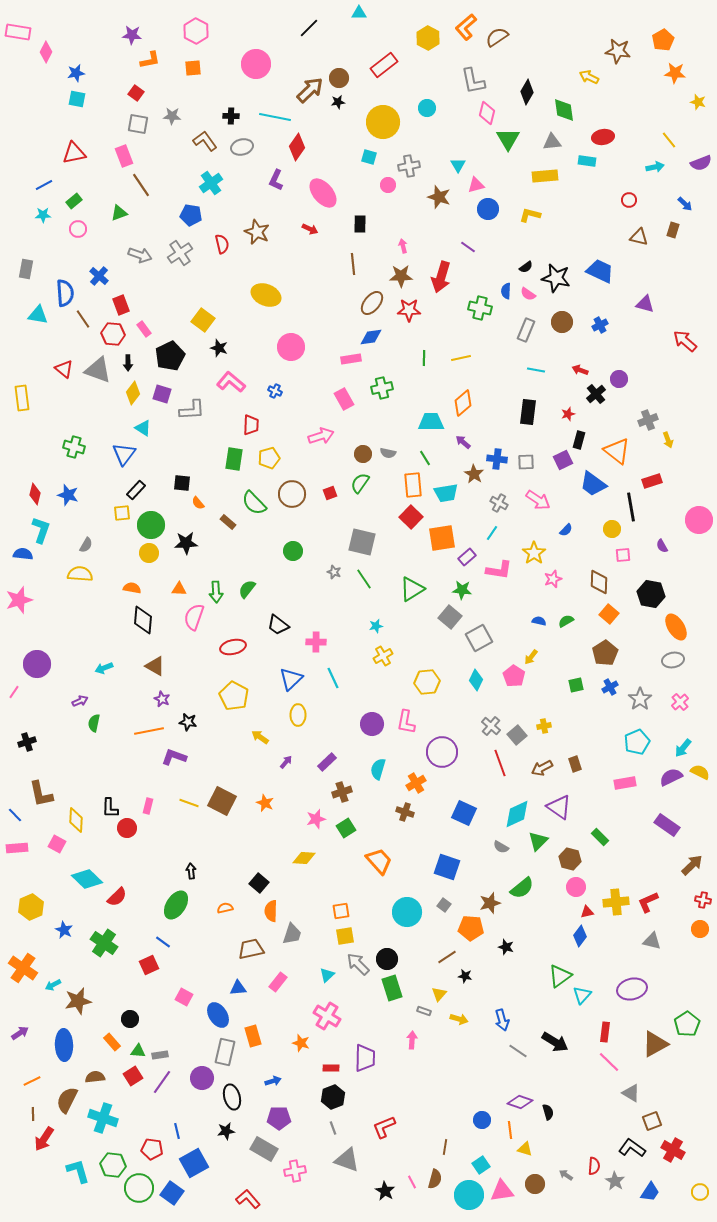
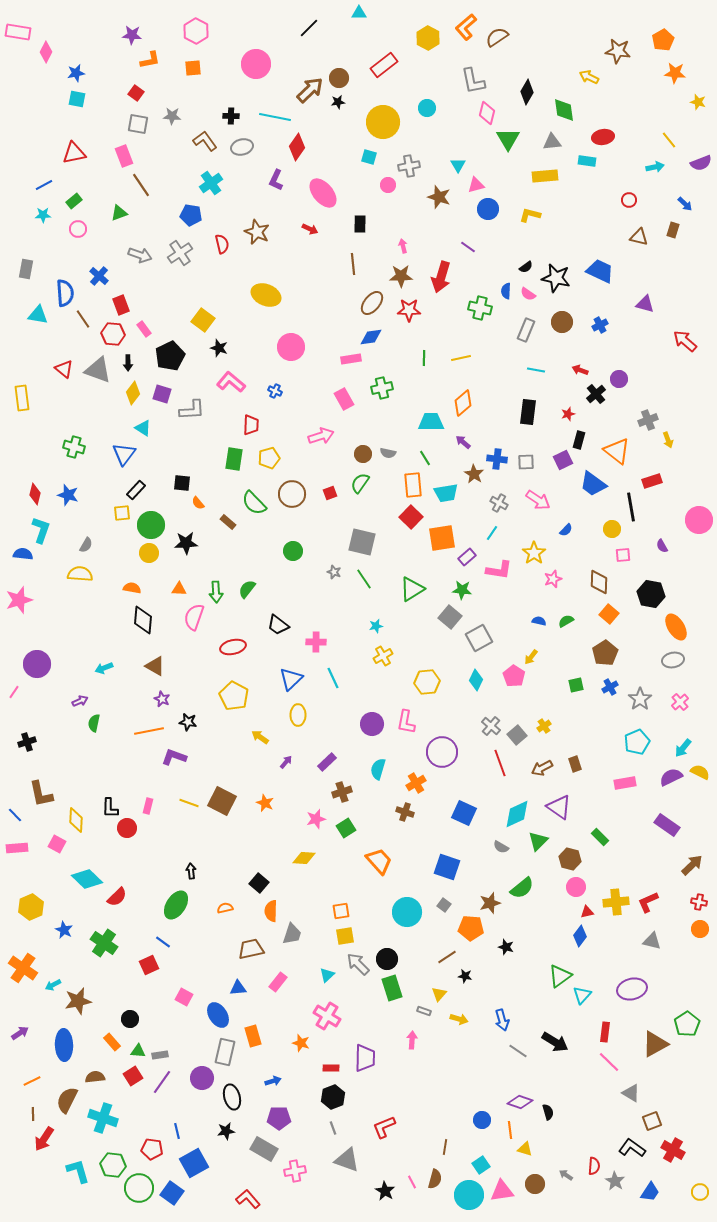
yellow cross at (544, 726): rotated 24 degrees counterclockwise
red cross at (703, 900): moved 4 px left, 2 px down
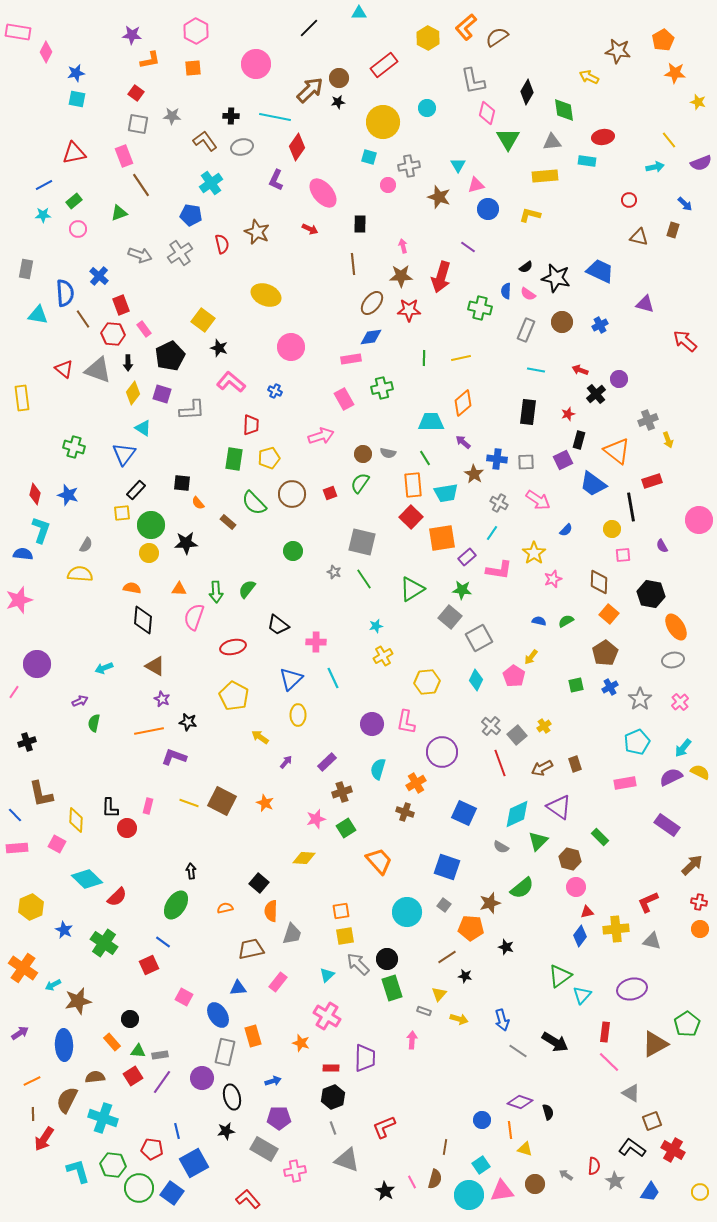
yellow cross at (616, 902): moved 27 px down
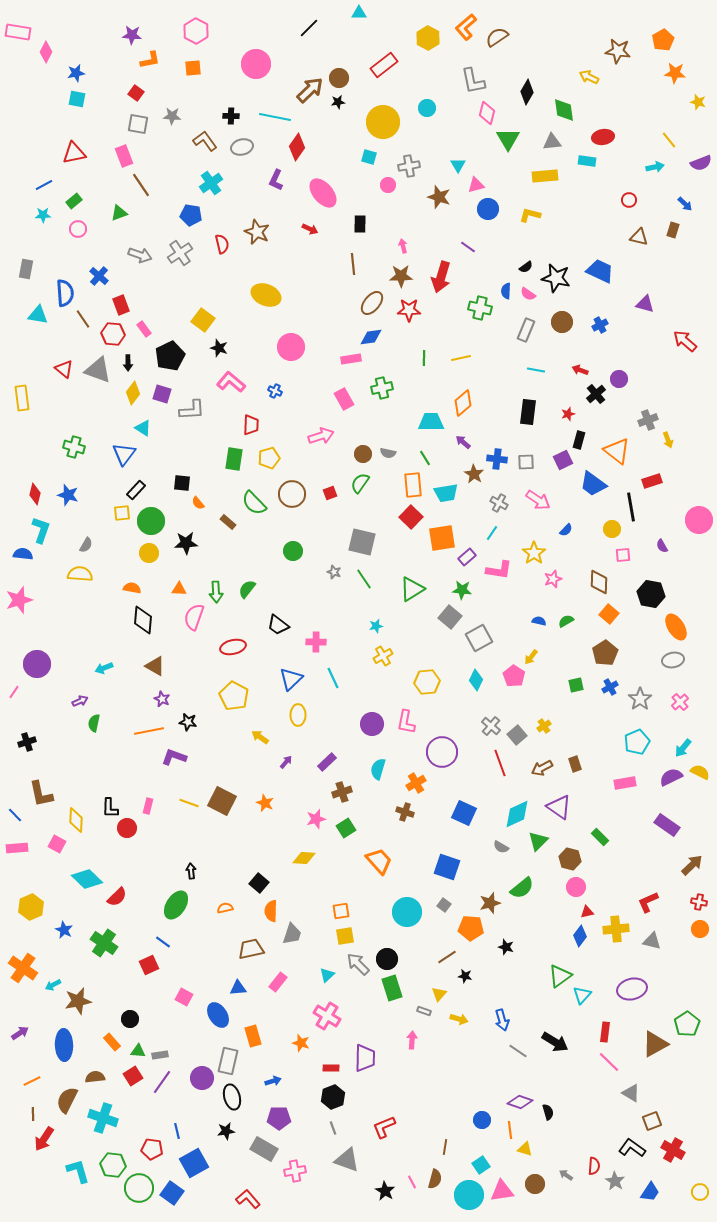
green circle at (151, 525): moved 4 px up
gray rectangle at (225, 1052): moved 3 px right, 9 px down
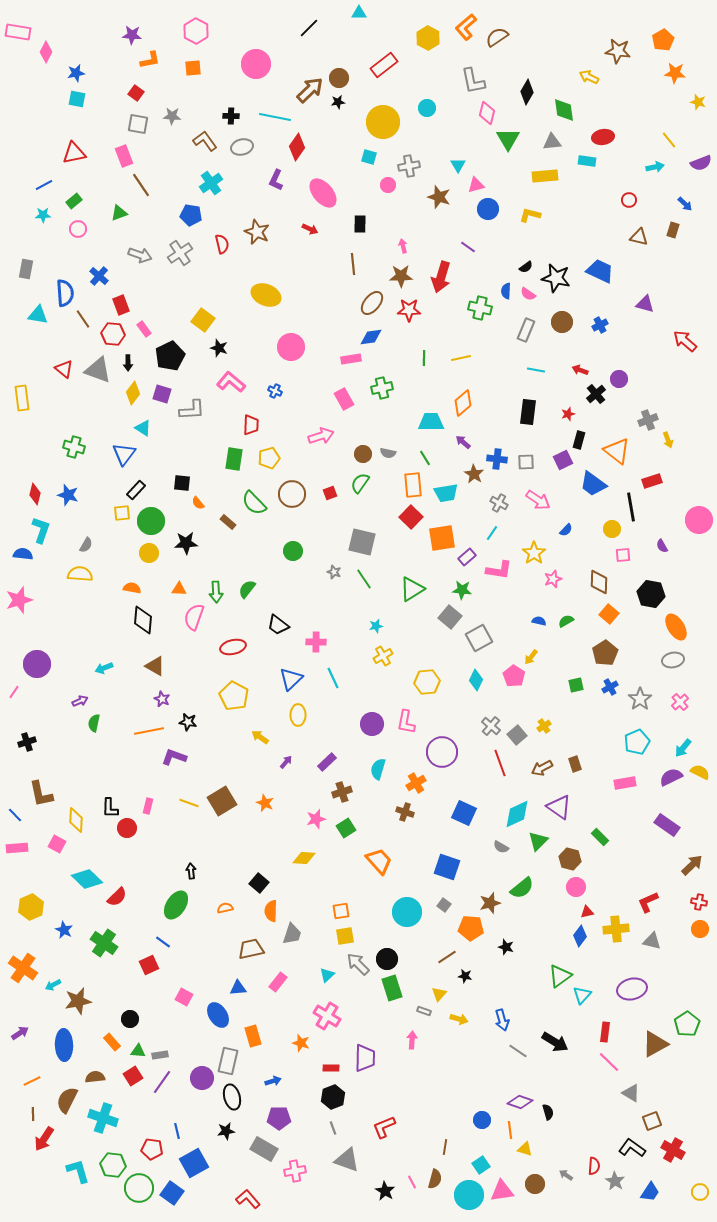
brown square at (222, 801): rotated 32 degrees clockwise
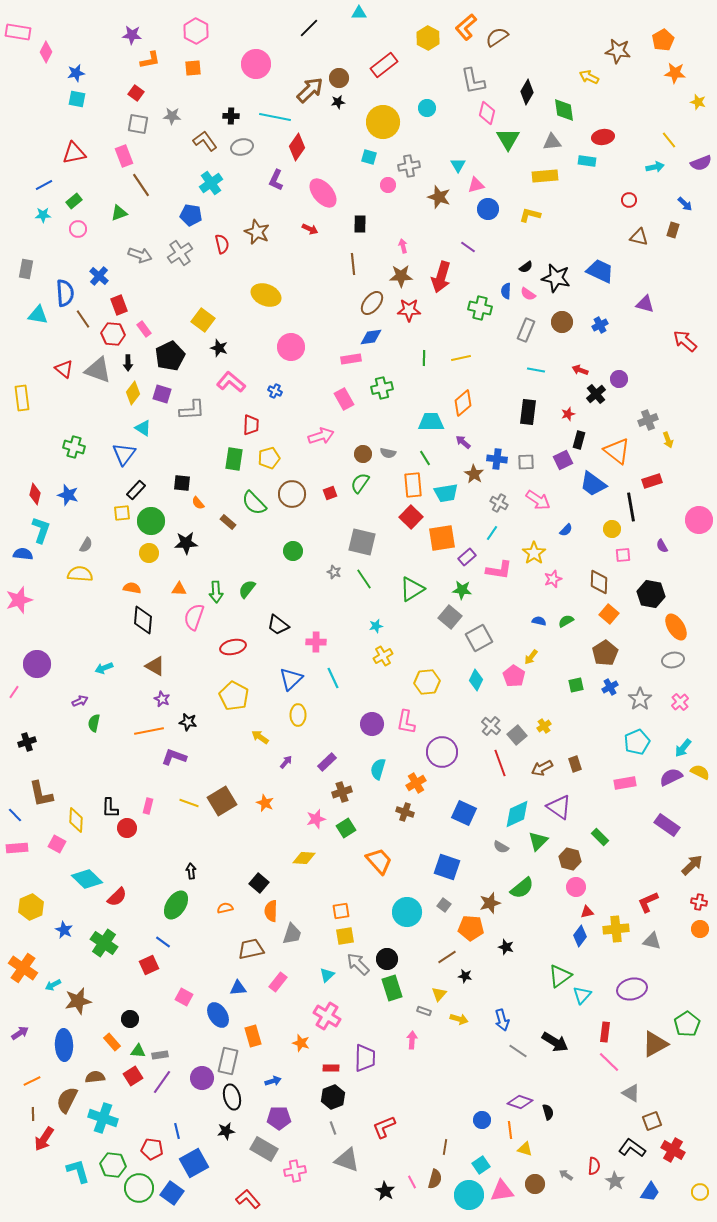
red rectangle at (121, 305): moved 2 px left
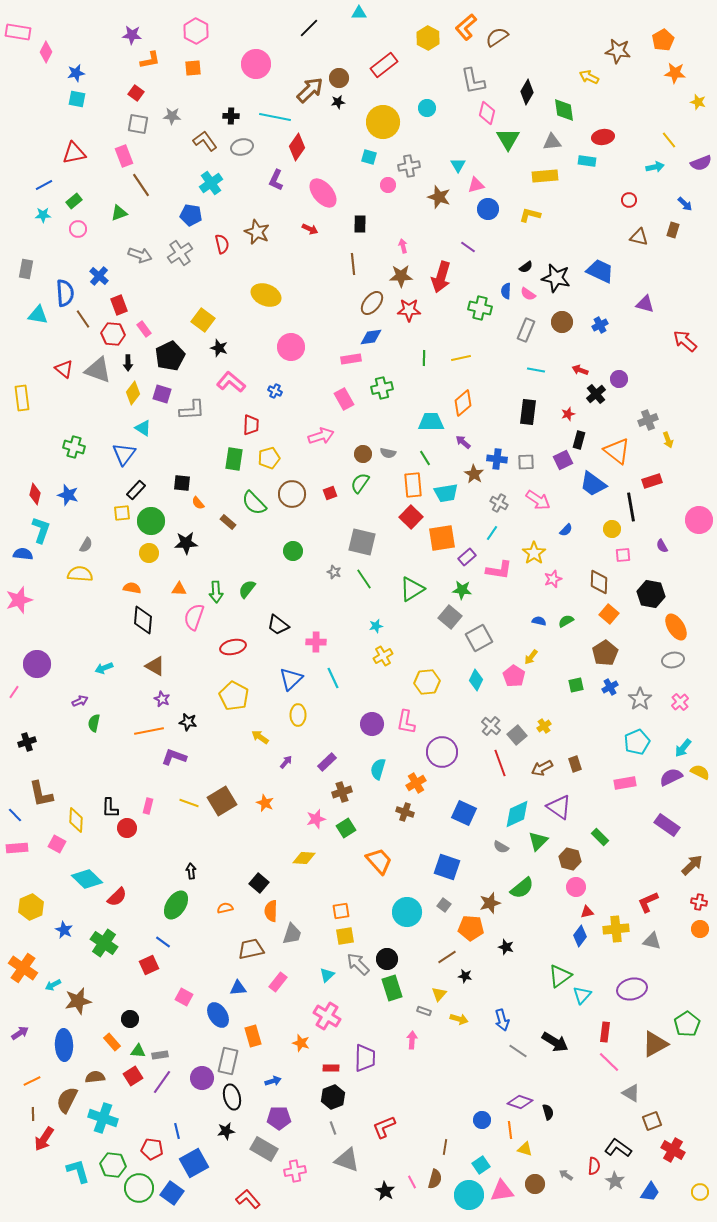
black L-shape at (632, 1148): moved 14 px left
